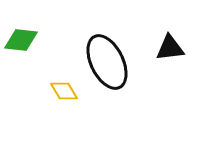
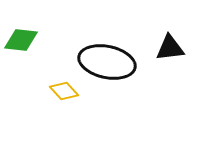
black ellipse: rotated 52 degrees counterclockwise
yellow diamond: rotated 12 degrees counterclockwise
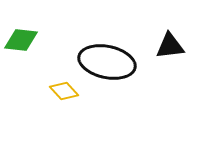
black triangle: moved 2 px up
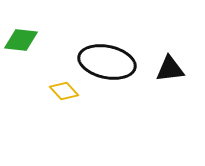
black triangle: moved 23 px down
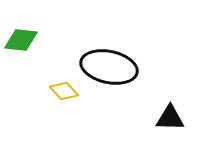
black ellipse: moved 2 px right, 5 px down
black triangle: moved 49 px down; rotated 8 degrees clockwise
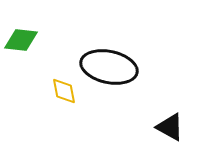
yellow diamond: rotated 32 degrees clockwise
black triangle: moved 9 px down; rotated 28 degrees clockwise
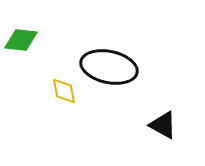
black triangle: moved 7 px left, 2 px up
